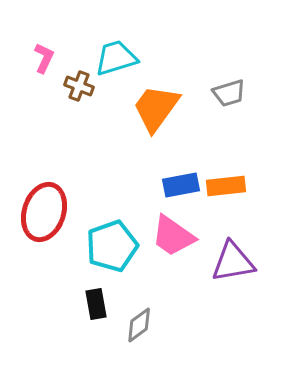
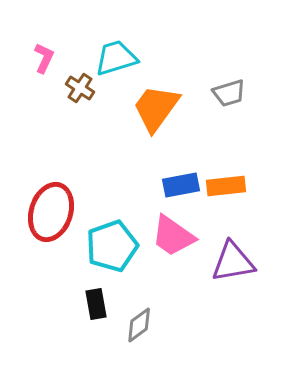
brown cross: moved 1 px right, 2 px down; rotated 12 degrees clockwise
red ellipse: moved 7 px right
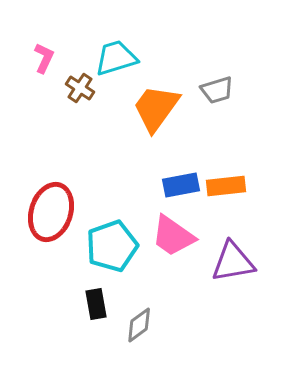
gray trapezoid: moved 12 px left, 3 px up
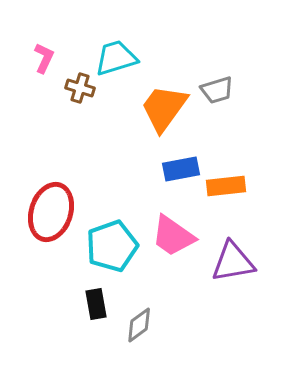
brown cross: rotated 16 degrees counterclockwise
orange trapezoid: moved 8 px right
blue rectangle: moved 16 px up
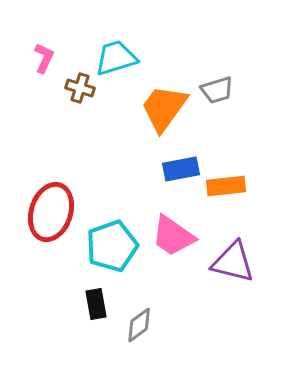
purple triangle: rotated 24 degrees clockwise
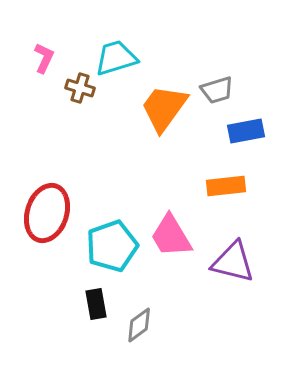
blue rectangle: moved 65 px right, 38 px up
red ellipse: moved 4 px left, 1 px down
pink trapezoid: moved 2 px left; rotated 24 degrees clockwise
